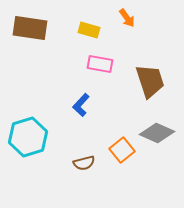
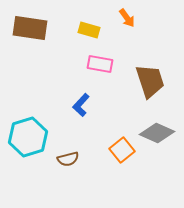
brown semicircle: moved 16 px left, 4 px up
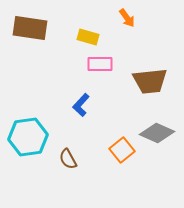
yellow rectangle: moved 1 px left, 7 px down
pink rectangle: rotated 10 degrees counterclockwise
brown trapezoid: rotated 102 degrees clockwise
cyan hexagon: rotated 9 degrees clockwise
brown semicircle: rotated 75 degrees clockwise
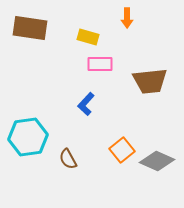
orange arrow: rotated 36 degrees clockwise
blue L-shape: moved 5 px right, 1 px up
gray diamond: moved 28 px down
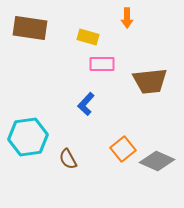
pink rectangle: moved 2 px right
orange square: moved 1 px right, 1 px up
